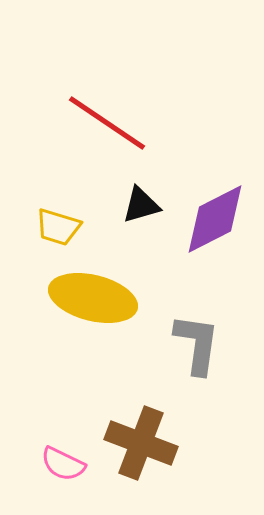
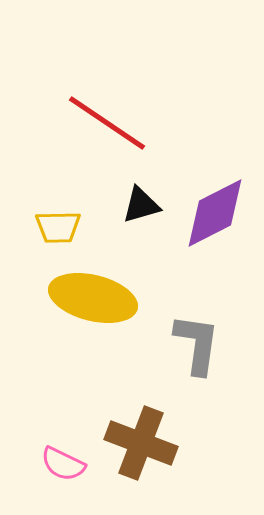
purple diamond: moved 6 px up
yellow trapezoid: rotated 18 degrees counterclockwise
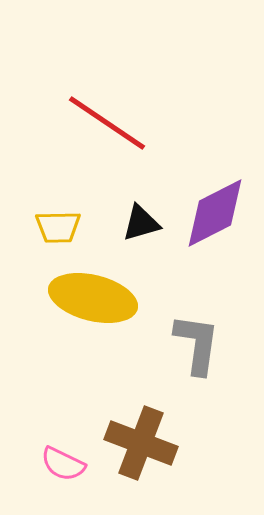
black triangle: moved 18 px down
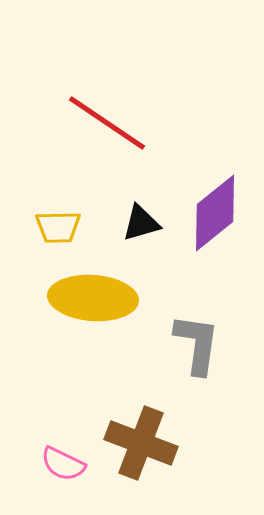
purple diamond: rotated 12 degrees counterclockwise
yellow ellipse: rotated 10 degrees counterclockwise
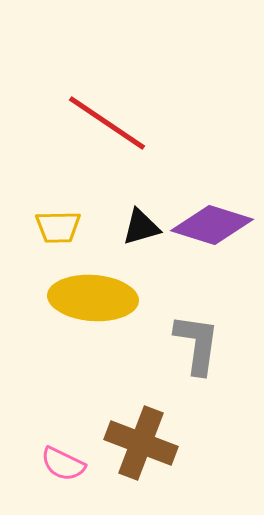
purple diamond: moved 3 px left, 12 px down; rotated 56 degrees clockwise
black triangle: moved 4 px down
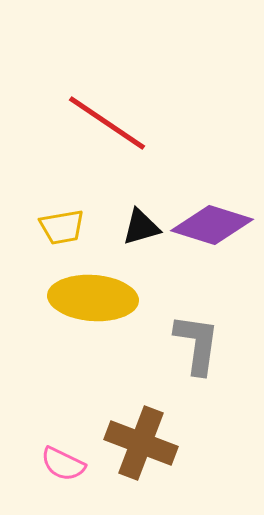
yellow trapezoid: moved 4 px right; rotated 9 degrees counterclockwise
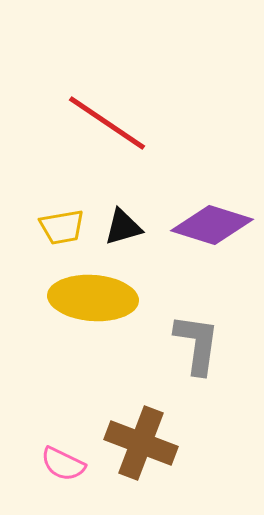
black triangle: moved 18 px left
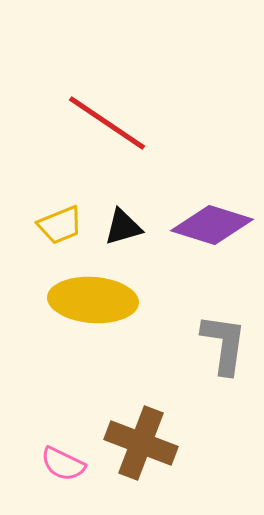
yellow trapezoid: moved 2 px left, 2 px up; rotated 12 degrees counterclockwise
yellow ellipse: moved 2 px down
gray L-shape: moved 27 px right
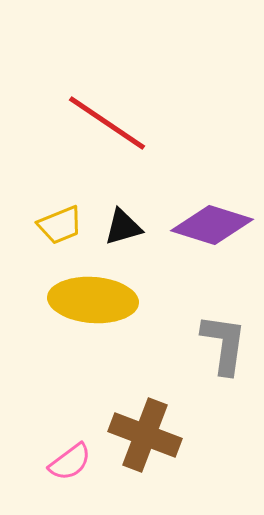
brown cross: moved 4 px right, 8 px up
pink semicircle: moved 7 px right, 2 px up; rotated 63 degrees counterclockwise
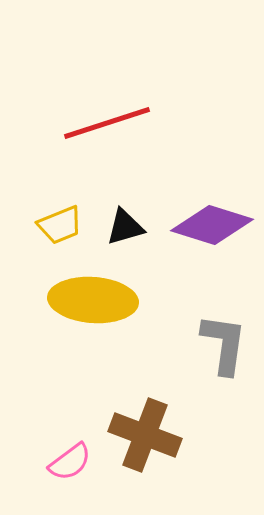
red line: rotated 52 degrees counterclockwise
black triangle: moved 2 px right
